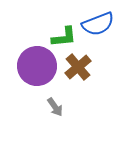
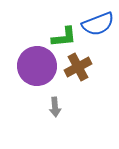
brown cross: rotated 12 degrees clockwise
gray arrow: rotated 30 degrees clockwise
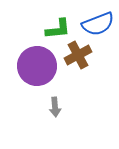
green L-shape: moved 6 px left, 8 px up
brown cross: moved 12 px up
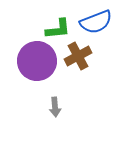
blue semicircle: moved 2 px left, 2 px up
brown cross: moved 1 px down
purple circle: moved 5 px up
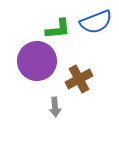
brown cross: moved 1 px right, 23 px down
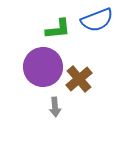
blue semicircle: moved 1 px right, 2 px up
purple circle: moved 6 px right, 6 px down
brown cross: rotated 12 degrees counterclockwise
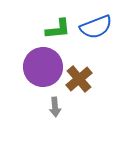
blue semicircle: moved 1 px left, 7 px down
